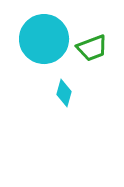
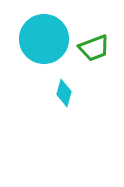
green trapezoid: moved 2 px right
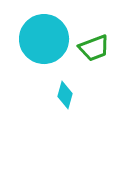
cyan diamond: moved 1 px right, 2 px down
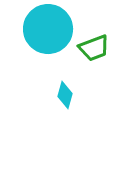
cyan circle: moved 4 px right, 10 px up
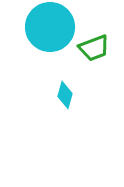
cyan circle: moved 2 px right, 2 px up
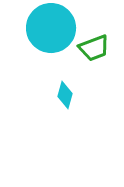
cyan circle: moved 1 px right, 1 px down
